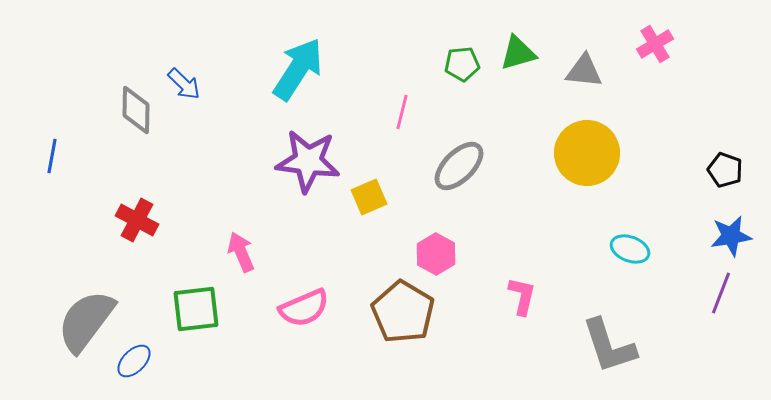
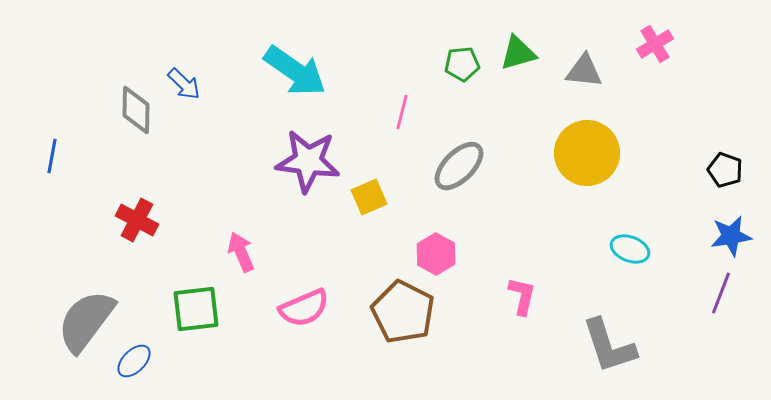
cyan arrow: moved 3 px left, 2 px down; rotated 92 degrees clockwise
brown pentagon: rotated 4 degrees counterclockwise
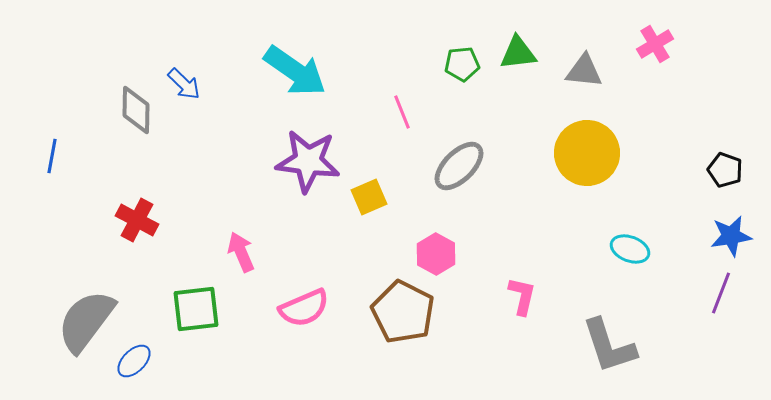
green triangle: rotated 9 degrees clockwise
pink line: rotated 36 degrees counterclockwise
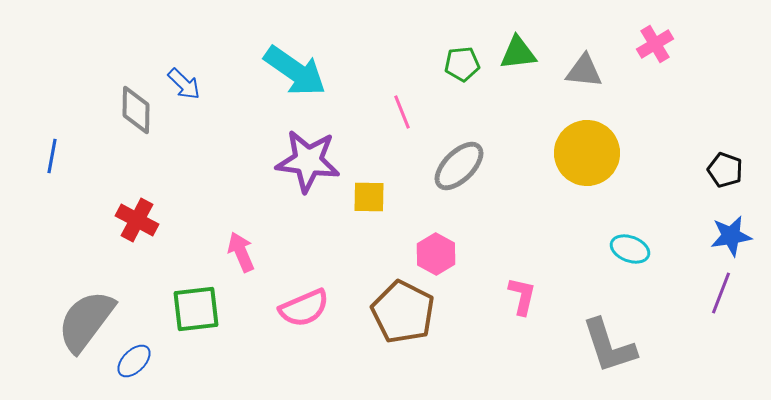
yellow square: rotated 24 degrees clockwise
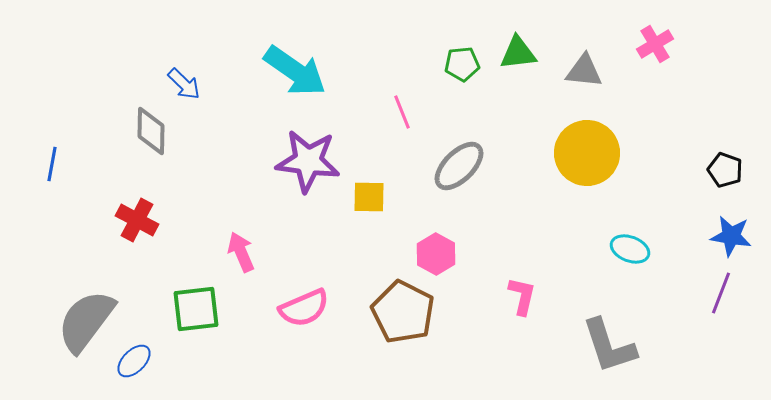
gray diamond: moved 15 px right, 21 px down
blue line: moved 8 px down
blue star: rotated 18 degrees clockwise
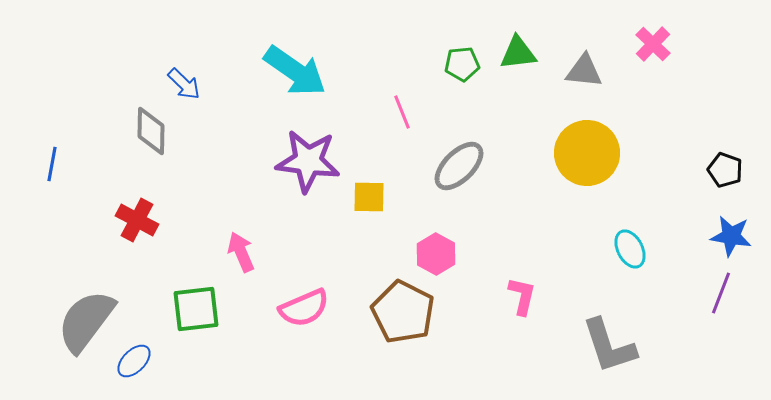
pink cross: moved 2 px left; rotated 15 degrees counterclockwise
cyan ellipse: rotated 42 degrees clockwise
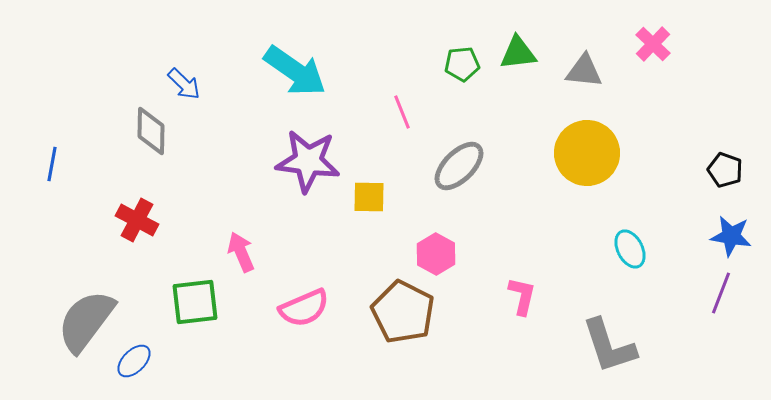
green square: moved 1 px left, 7 px up
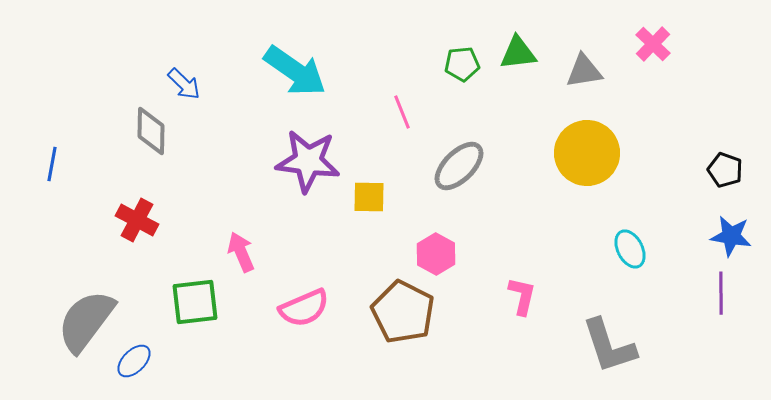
gray triangle: rotated 15 degrees counterclockwise
purple line: rotated 21 degrees counterclockwise
